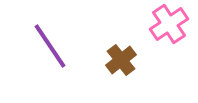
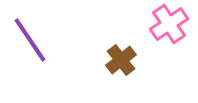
purple line: moved 20 px left, 6 px up
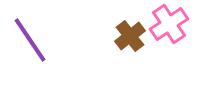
brown cross: moved 9 px right, 24 px up
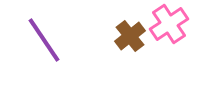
purple line: moved 14 px right
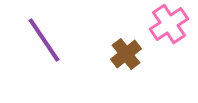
brown cross: moved 4 px left, 18 px down
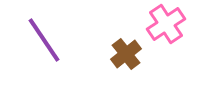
pink cross: moved 3 px left
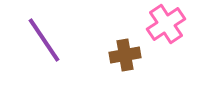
brown cross: moved 1 px left, 1 px down; rotated 28 degrees clockwise
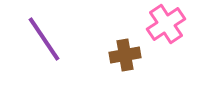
purple line: moved 1 px up
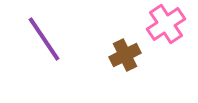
brown cross: rotated 16 degrees counterclockwise
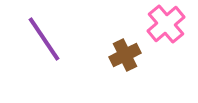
pink cross: rotated 6 degrees counterclockwise
